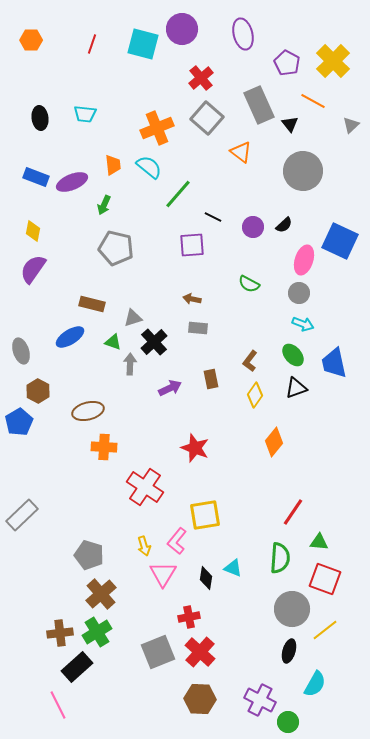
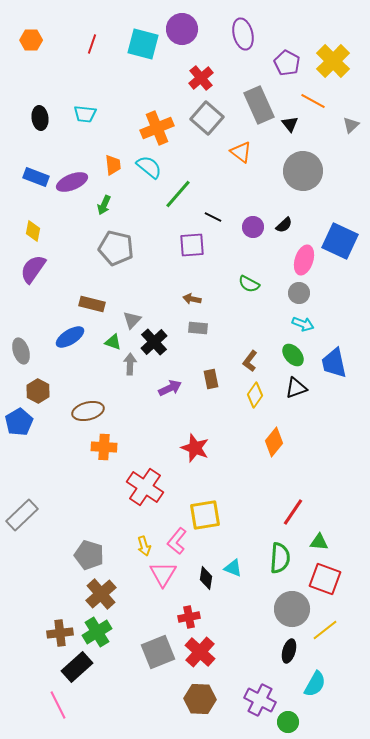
gray triangle at (133, 318): moved 1 px left, 2 px down; rotated 30 degrees counterclockwise
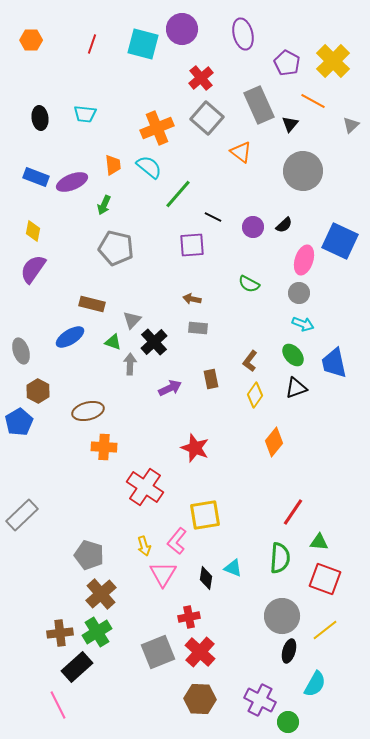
black triangle at (290, 124): rotated 18 degrees clockwise
gray circle at (292, 609): moved 10 px left, 7 px down
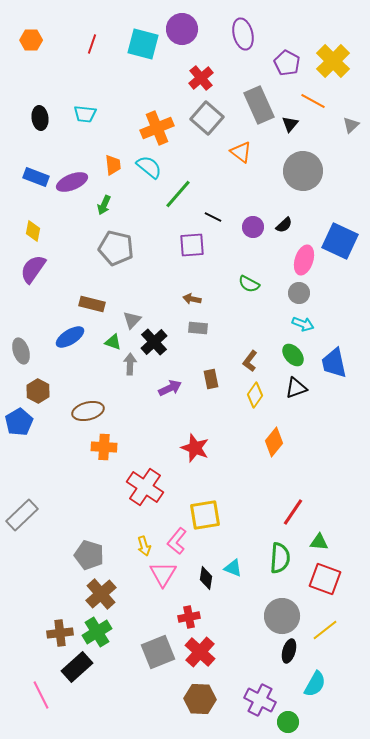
pink line at (58, 705): moved 17 px left, 10 px up
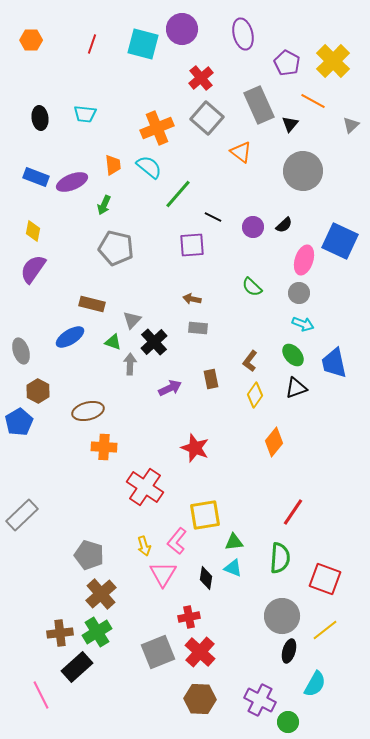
green semicircle at (249, 284): moved 3 px right, 3 px down; rotated 15 degrees clockwise
green triangle at (319, 542): moved 85 px left; rotated 12 degrees counterclockwise
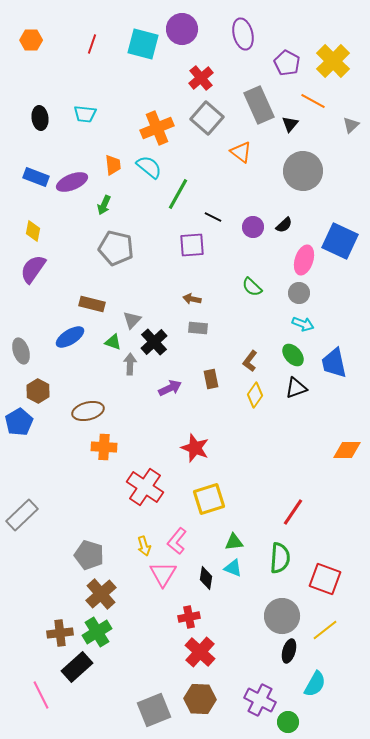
green line at (178, 194): rotated 12 degrees counterclockwise
orange diamond at (274, 442): moved 73 px right, 8 px down; rotated 52 degrees clockwise
yellow square at (205, 515): moved 4 px right, 16 px up; rotated 8 degrees counterclockwise
gray square at (158, 652): moved 4 px left, 58 px down
